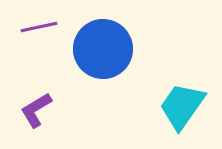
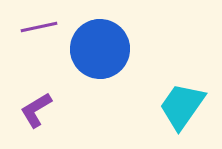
blue circle: moved 3 px left
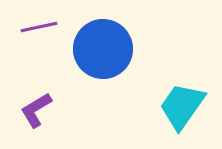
blue circle: moved 3 px right
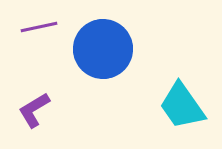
cyan trapezoid: rotated 70 degrees counterclockwise
purple L-shape: moved 2 px left
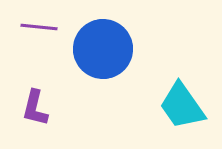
purple line: rotated 18 degrees clockwise
purple L-shape: moved 1 px right, 2 px up; rotated 45 degrees counterclockwise
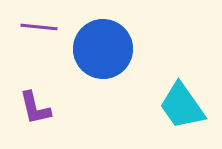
purple L-shape: rotated 27 degrees counterclockwise
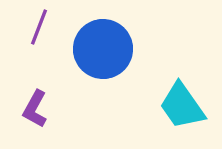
purple line: rotated 75 degrees counterclockwise
purple L-shape: moved 1 px down; rotated 42 degrees clockwise
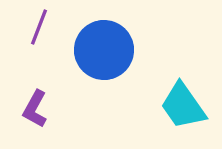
blue circle: moved 1 px right, 1 px down
cyan trapezoid: moved 1 px right
